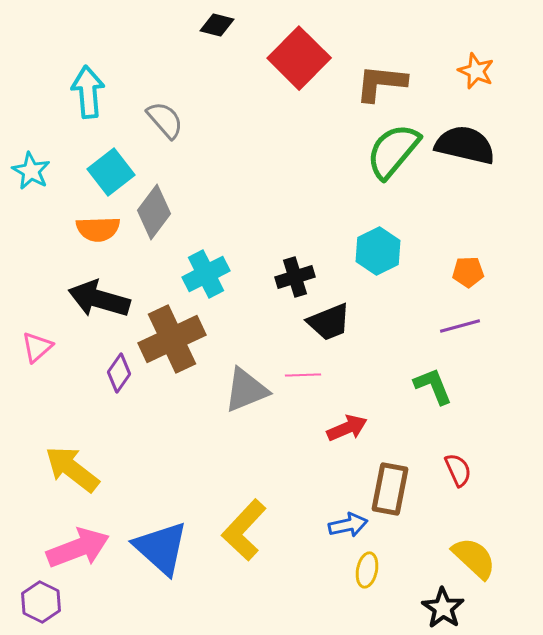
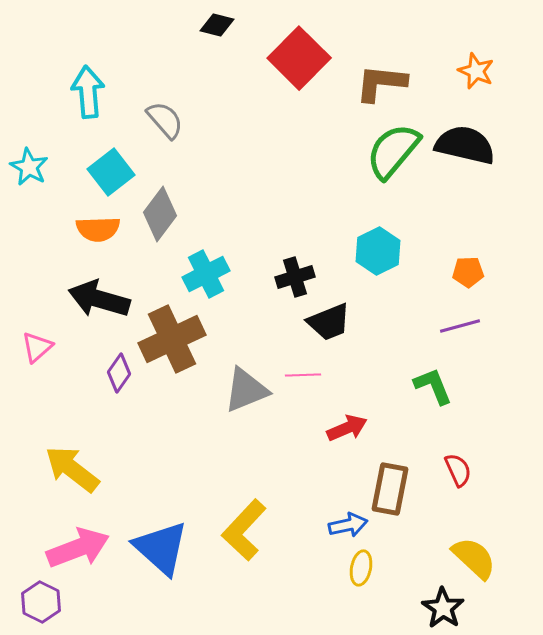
cyan star: moved 2 px left, 4 px up
gray diamond: moved 6 px right, 2 px down
yellow ellipse: moved 6 px left, 2 px up
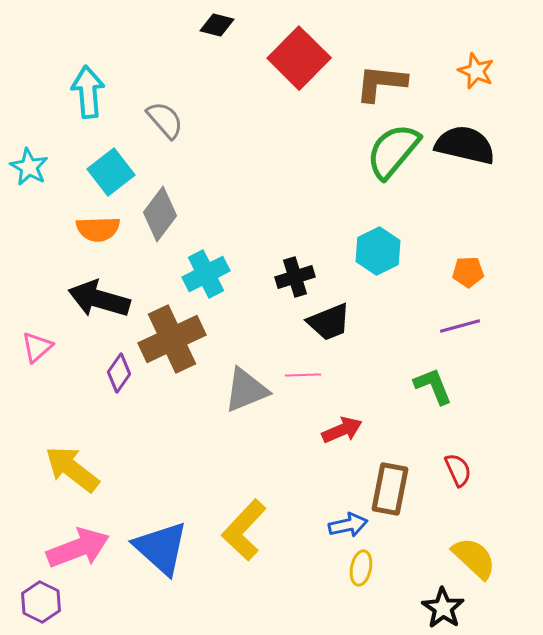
red arrow: moved 5 px left, 2 px down
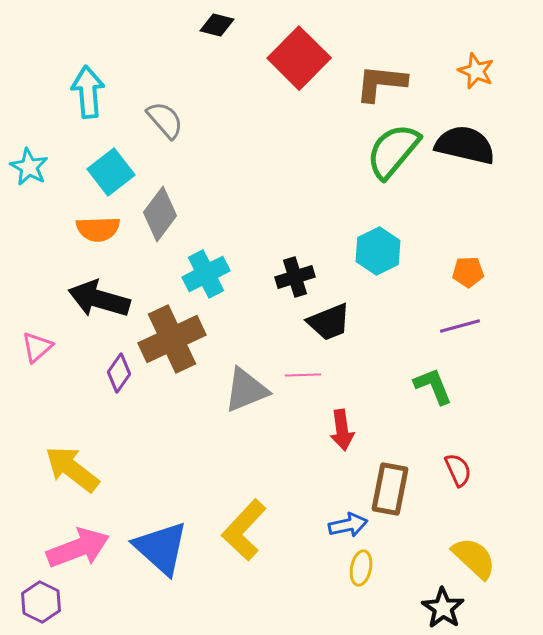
red arrow: rotated 105 degrees clockwise
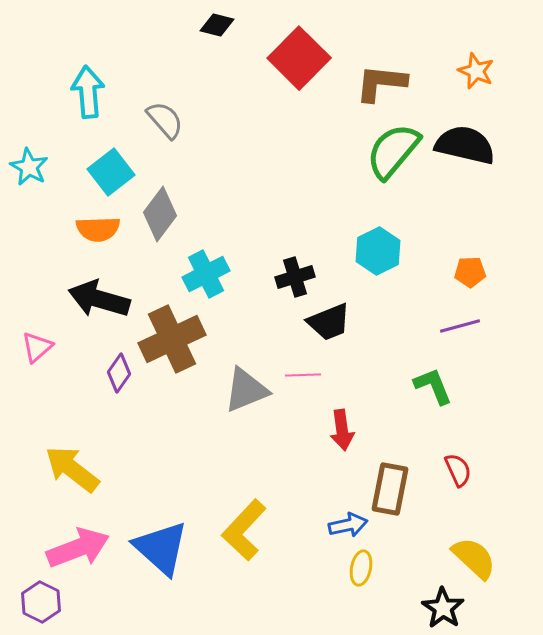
orange pentagon: moved 2 px right
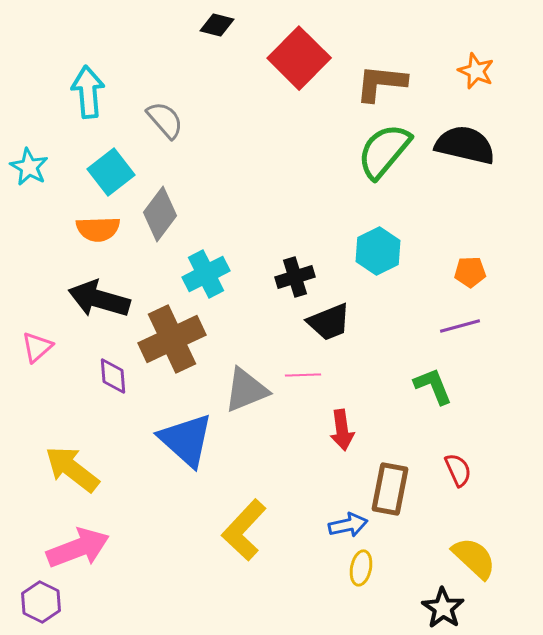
green semicircle: moved 9 px left
purple diamond: moved 6 px left, 3 px down; rotated 39 degrees counterclockwise
blue triangle: moved 25 px right, 108 px up
